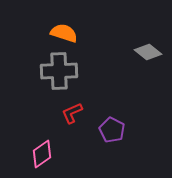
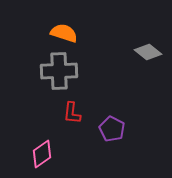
red L-shape: rotated 60 degrees counterclockwise
purple pentagon: moved 1 px up
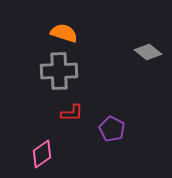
red L-shape: rotated 95 degrees counterclockwise
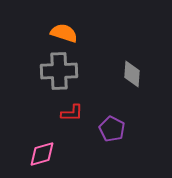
gray diamond: moved 16 px left, 22 px down; rotated 56 degrees clockwise
pink diamond: rotated 20 degrees clockwise
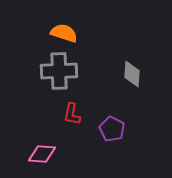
red L-shape: moved 1 px down; rotated 100 degrees clockwise
pink diamond: rotated 20 degrees clockwise
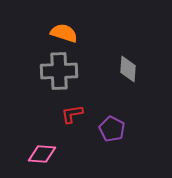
gray diamond: moved 4 px left, 5 px up
red L-shape: rotated 70 degrees clockwise
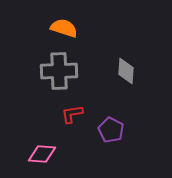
orange semicircle: moved 5 px up
gray diamond: moved 2 px left, 2 px down
purple pentagon: moved 1 px left, 1 px down
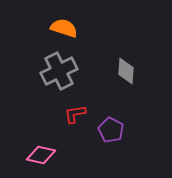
gray cross: rotated 24 degrees counterclockwise
red L-shape: moved 3 px right
pink diamond: moved 1 px left, 1 px down; rotated 8 degrees clockwise
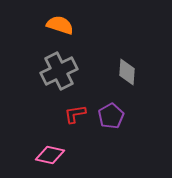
orange semicircle: moved 4 px left, 3 px up
gray diamond: moved 1 px right, 1 px down
purple pentagon: moved 14 px up; rotated 15 degrees clockwise
pink diamond: moved 9 px right
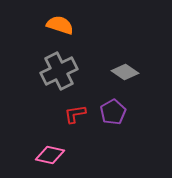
gray diamond: moved 2 px left; rotated 60 degrees counterclockwise
purple pentagon: moved 2 px right, 4 px up
